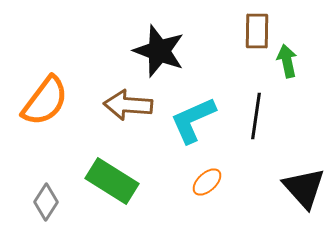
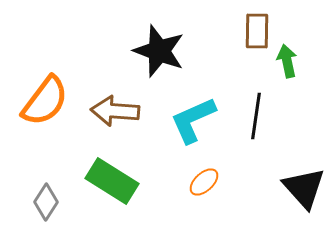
brown arrow: moved 13 px left, 6 px down
orange ellipse: moved 3 px left
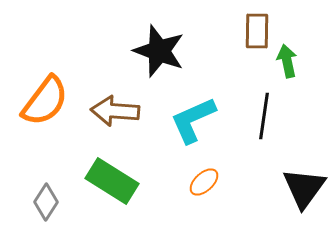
black line: moved 8 px right
black triangle: rotated 18 degrees clockwise
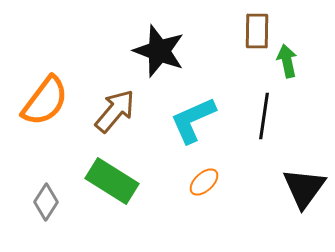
brown arrow: rotated 126 degrees clockwise
